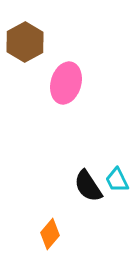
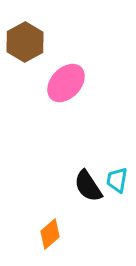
pink ellipse: rotated 27 degrees clockwise
cyan trapezoid: rotated 36 degrees clockwise
orange diamond: rotated 8 degrees clockwise
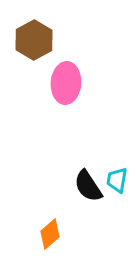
brown hexagon: moved 9 px right, 2 px up
pink ellipse: rotated 39 degrees counterclockwise
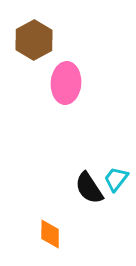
cyan trapezoid: moved 1 px left, 1 px up; rotated 28 degrees clockwise
black semicircle: moved 1 px right, 2 px down
orange diamond: rotated 48 degrees counterclockwise
